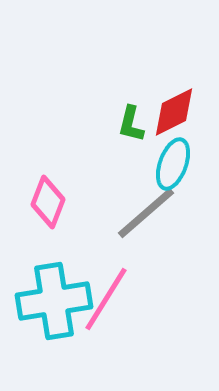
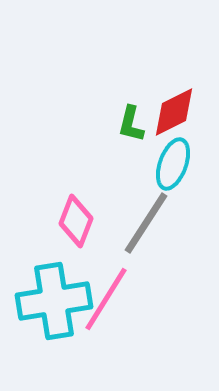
pink diamond: moved 28 px right, 19 px down
gray line: moved 10 px down; rotated 16 degrees counterclockwise
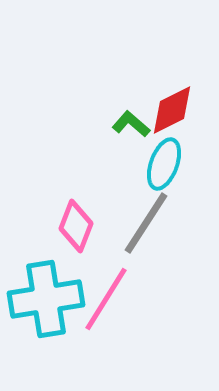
red diamond: moved 2 px left, 2 px up
green L-shape: rotated 117 degrees clockwise
cyan ellipse: moved 9 px left
pink diamond: moved 5 px down
cyan cross: moved 8 px left, 2 px up
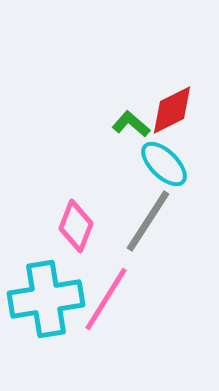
cyan ellipse: rotated 66 degrees counterclockwise
gray line: moved 2 px right, 2 px up
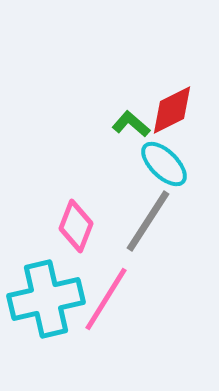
cyan cross: rotated 4 degrees counterclockwise
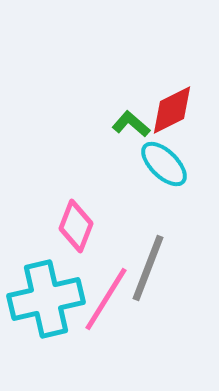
gray line: moved 47 px down; rotated 12 degrees counterclockwise
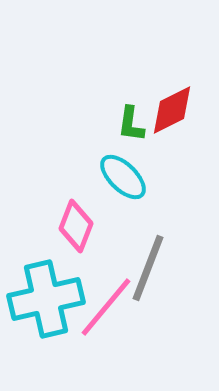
green L-shape: rotated 123 degrees counterclockwise
cyan ellipse: moved 41 px left, 13 px down
pink line: moved 8 px down; rotated 8 degrees clockwise
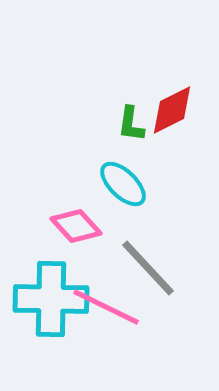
cyan ellipse: moved 7 px down
pink diamond: rotated 63 degrees counterclockwise
gray line: rotated 64 degrees counterclockwise
cyan cross: moved 5 px right; rotated 14 degrees clockwise
pink line: rotated 76 degrees clockwise
